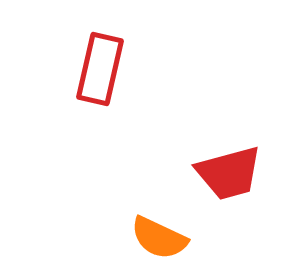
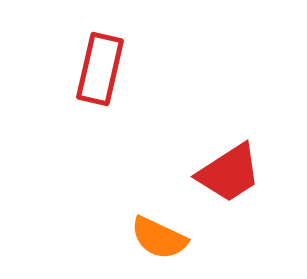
red trapezoid: rotated 18 degrees counterclockwise
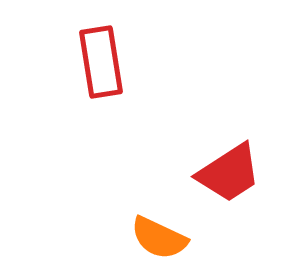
red rectangle: moved 1 px right, 7 px up; rotated 22 degrees counterclockwise
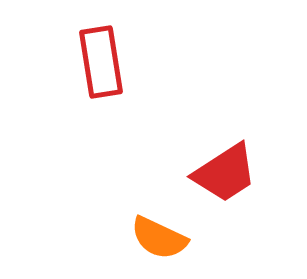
red trapezoid: moved 4 px left
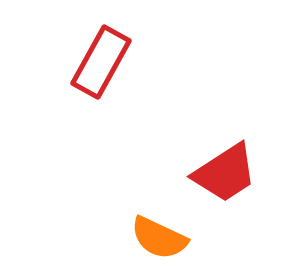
red rectangle: rotated 38 degrees clockwise
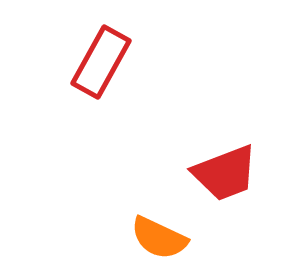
red trapezoid: rotated 12 degrees clockwise
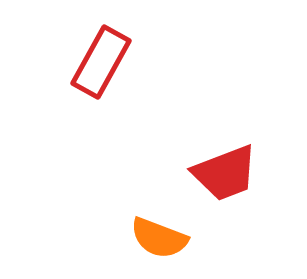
orange semicircle: rotated 4 degrees counterclockwise
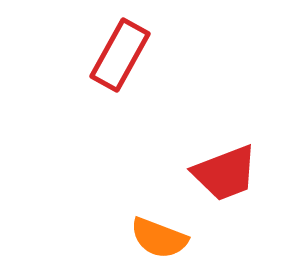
red rectangle: moved 19 px right, 7 px up
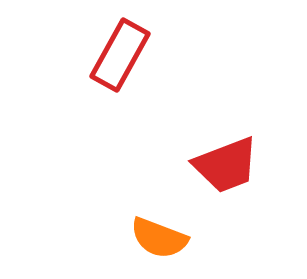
red trapezoid: moved 1 px right, 8 px up
